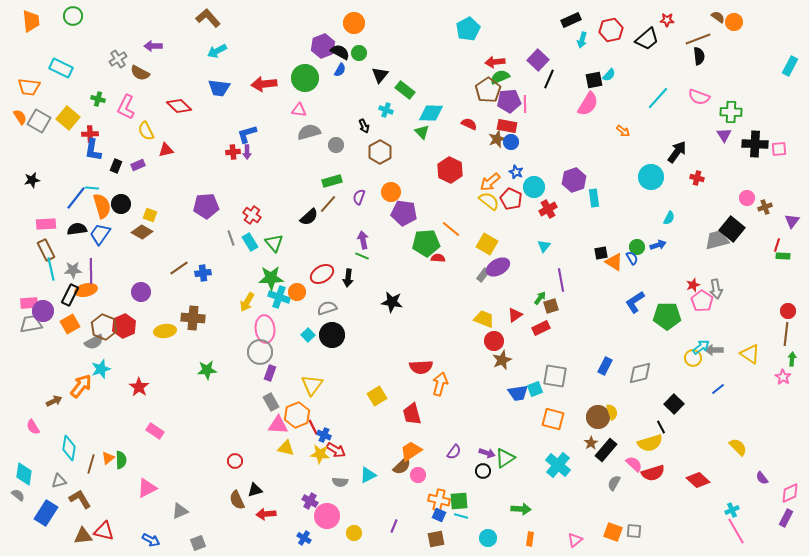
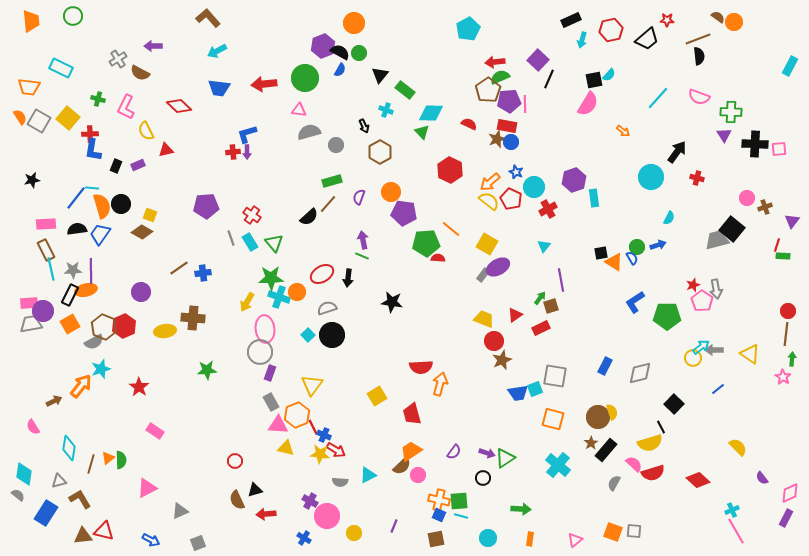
black circle at (483, 471): moved 7 px down
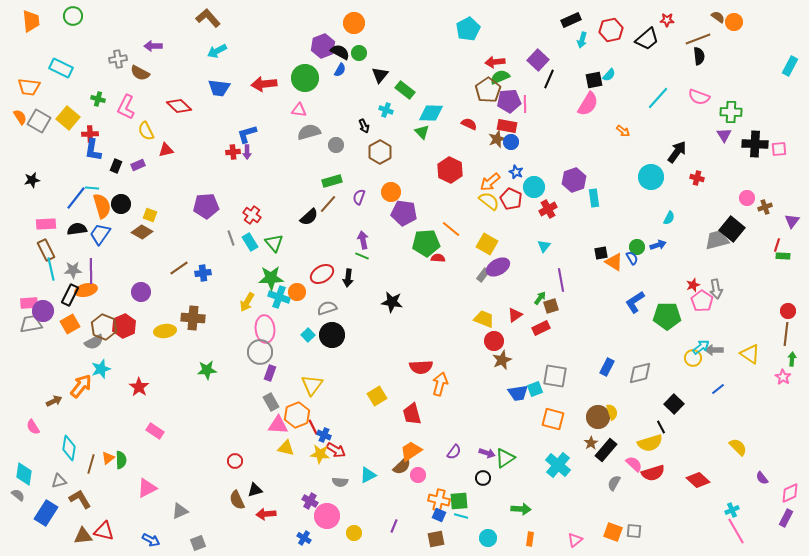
gray cross at (118, 59): rotated 24 degrees clockwise
blue rectangle at (605, 366): moved 2 px right, 1 px down
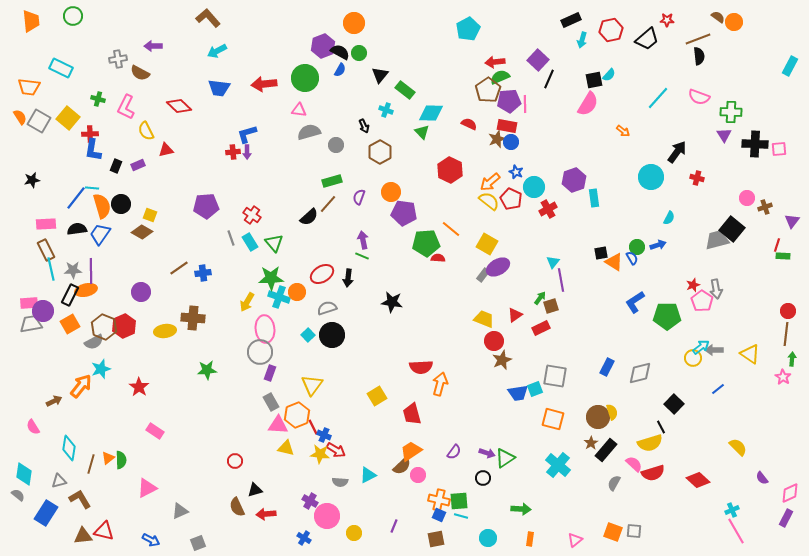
cyan triangle at (544, 246): moved 9 px right, 16 px down
brown semicircle at (237, 500): moved 7 px down
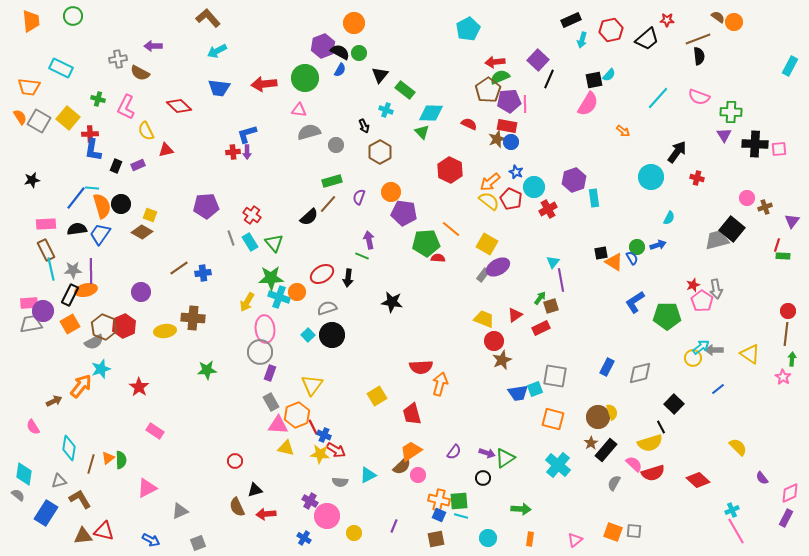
purple arrow at (363, 240): moved 6 px right
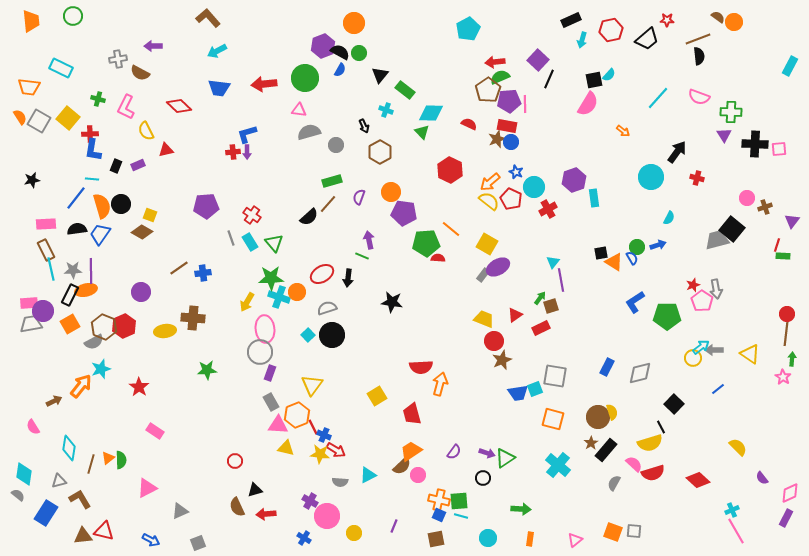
cyan line at (92, 188): moved 9 px up
red circle at (788, 311): moved 1 px left, 3 px down
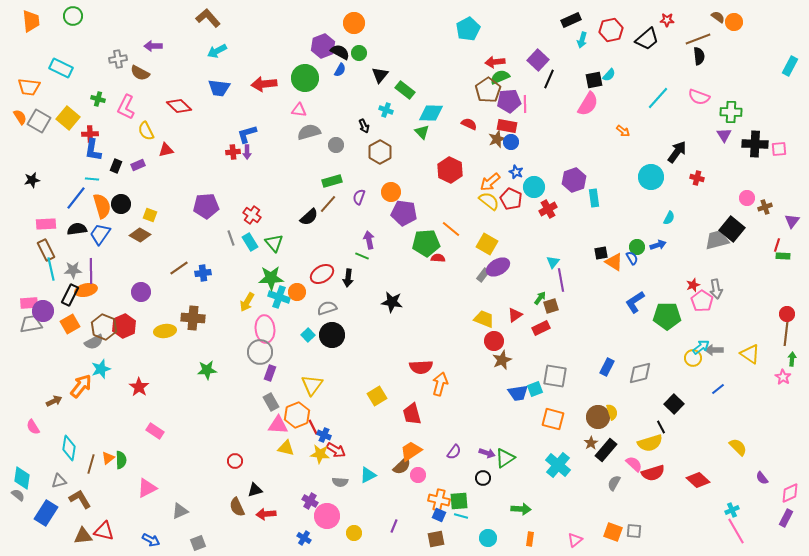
brown diamond at (142, 232): moved 2 px left, 3 px down
cyan diamond at (24, 474): moved 2 px left, 4 px down
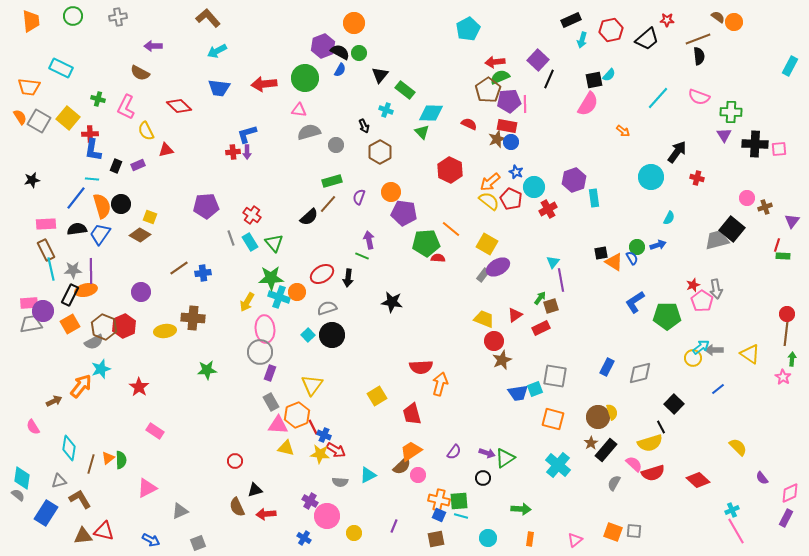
gray cross at (118, 59): moved 42 px up
yellow square at (150, 215): moved 2 px down
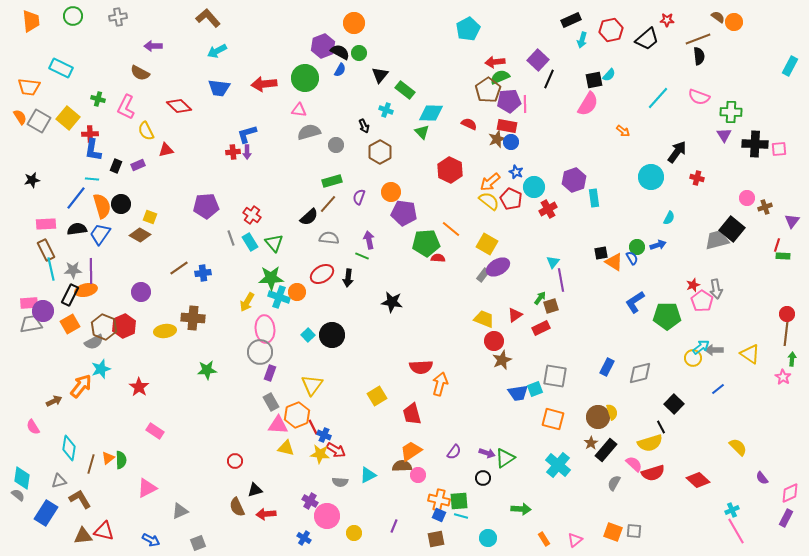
gray semicircle at (327, 308): moved 2 px right, 70 px up; rotated 24 degrees clockwise
brown semicircle at (402, 466): rotated 138 degrees counterclockwise
orange rectangle at (530, 539): moved 14 px right; rotated 40 degrees counterclockwise
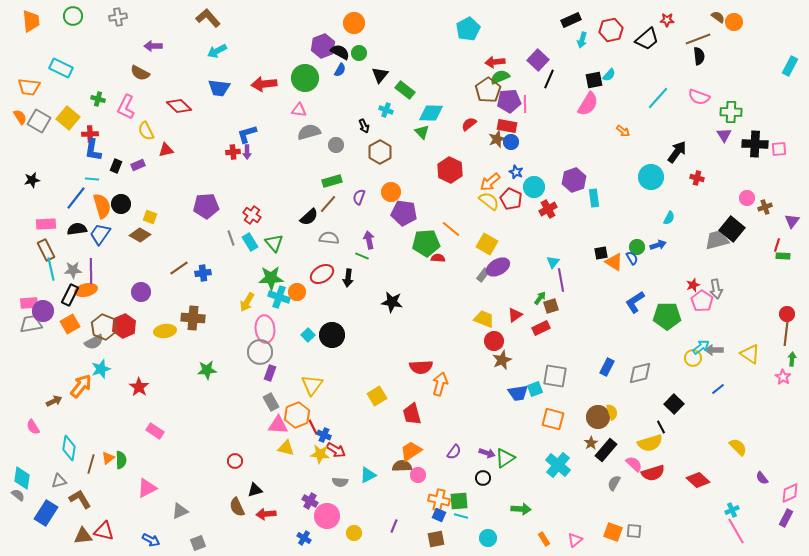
red semicircle at (469, 124): rotated 63 degrees counterclockwise
